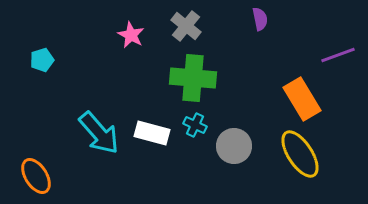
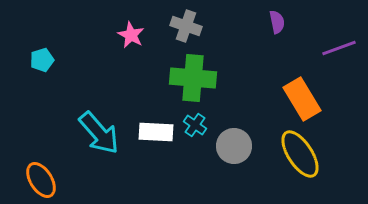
purple semicircle: moved 17 px right, 3 px down
gray cross: rotated 20 degrees counterclockwise
purple line: moved 1 px right, 7 px up
cyan cross: rotated 10 degrees clockwise
white rectangle: moved 4 px right, 1 px up; rotated 12 degrees counterclockwise
orange ellipse: moved 5 px right, 4 px down
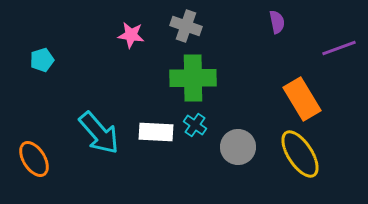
pink star: rotated 20 degrees counterclockwise
green cross: rotated 6 degrees counterclockwise
gray circle: moved 4 px right, 1 px down
orange ellipse: moved 7 px left, 21 px up
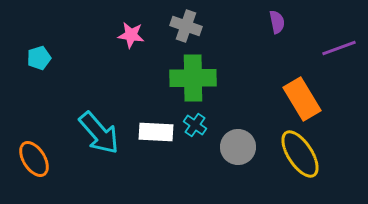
cyan pentagon: moved 3 px left, 2 px up
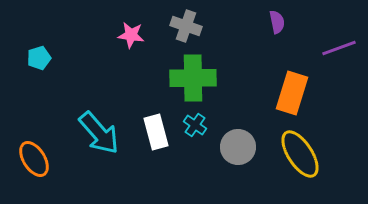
orange rectangle: moved 10 px left, 6 px up; rotated 48 degrees clockwise
white rectangle: rotated 72 degrees clockwise
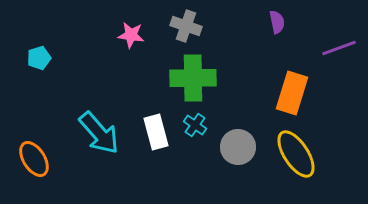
yellow ellipse: moved 4 px left
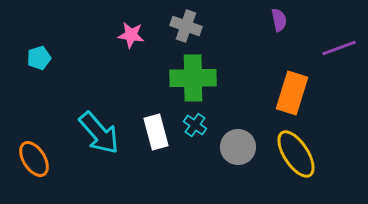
purple semicircle: moved 2 px right, 2 px up
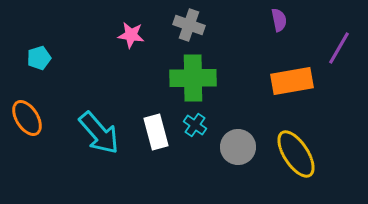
gray cross: moved 3 px right, 1 px up
purple line: rotated 40 degrees counterclockwise
orange rectangle: moved 12 px up; rotated 63 degrees clockwise
orange ellipse: moved 7 px left, 41 px up
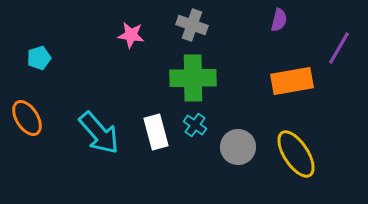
purple semicircle: rotated 25 degrees clockwise
gray cross: moved 3 px right
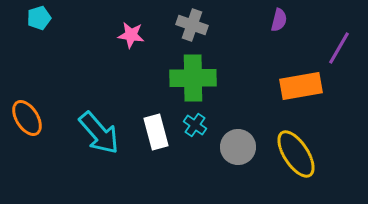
cyan pentagon: moved 40 px up
orange rectangle: moved 9 px right, 5 px down
